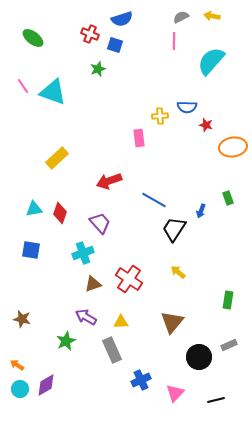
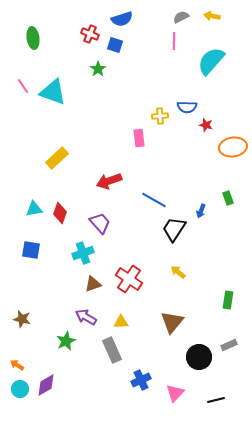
green ellipse at (33, 38): rotated 45 degrees clockwise
green star at (98, 69): rotated 14 degrees counterclockwise
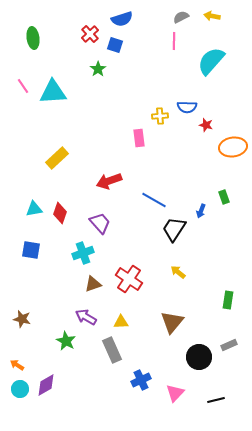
red cross at (90, 34): rotated 24 degrees clockwise
cyan triangle at (53, 92): rotated 24 degrees counterclockwise
green rectangle at (228, 198): moved 4 px left, 1 px up
green star at (66, 341): rotated 18 degrees counterclockwise
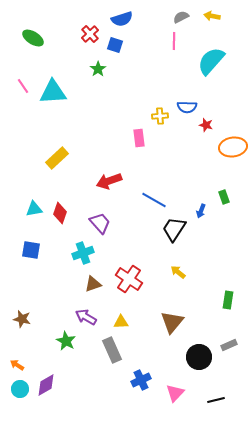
green ellipse at (33, 38): rotated 50 degrees counterclockwise
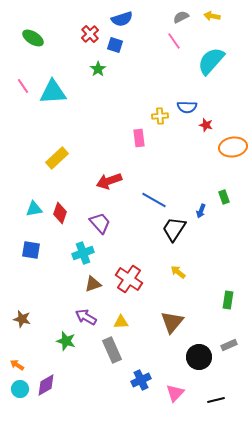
pink line at (174, 41): rotated 36 degrees counterclockwise
green star at (66, 341): rotated 12 degrees counterclockwise
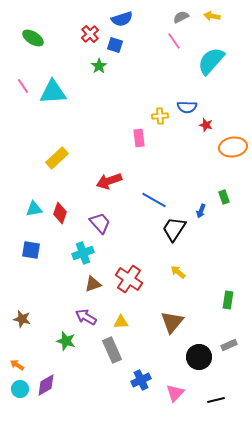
green star at (98, 69): moved 1 px right, 3 px up
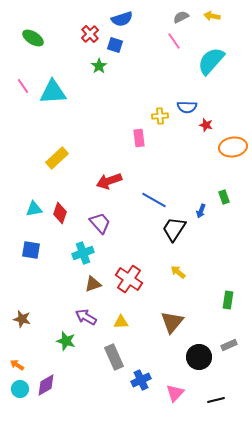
gray rectangle at (112, 350): moved 2 px right, 7 px down
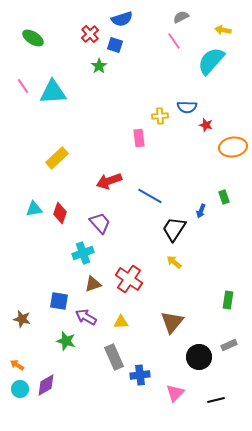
yellow arrow at (212, 16): moved 11 px right, 14 px down
blue line at (154, 200): moved 4 px left, 4 px up
blue square at (31, 250): moved 28 px right, 51 px down
yellow arrow at (178, 272): moved 4 px left, 10 px up
blue cross at (141, 380): moved 1 px left, 5 px up; rotated 18 degrees clockwise
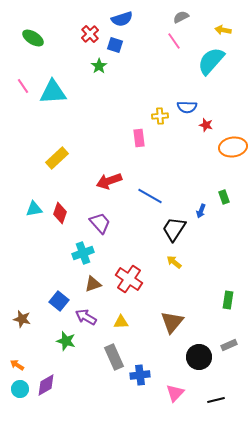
blue square at (59, 301): rotated 30 degrees clockwise
